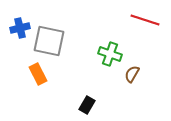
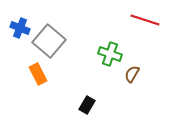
blue cross: rotated 36 degrees clockwise
gray square: rotated 28 degrees clockwise
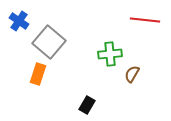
red line: rotated 12 degrees counterclockwise
blue cross: moved 1 px left, 7 px up; rotated 12 degrees clockwise
gray square: moved 1 px down
green cross: rotated 25 degrees counterclockwise
orange rectangle: rotated 45 degrees clockwise
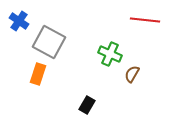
gray square: rotated 12 degrees counterclockwise
green cross: rotated 30 degrees clockwise
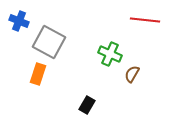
blue cross: rotated 12 degrees counterclockwise
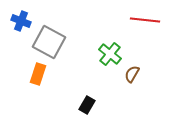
blue cross: moved 2 px right
green cross: rotated 15 degrees clockwise
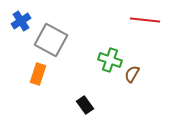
blue cross: rotated 36 degrees clockwise
gray square: moved 2 px right, 2 px up
green cross: moved 6 px down; rotated 20 degrees counterclockwise
black rectangle: moved 2 px left; rotated 66 degrees counterclockwise
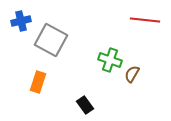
blue cross: rotated 18 degrees clockwise
orange rectangle: moved 8 px down
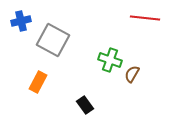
red line: moved 2 px up
gray square: moved 2 px right
orange rectangle: rotated 10 degrees clockwise
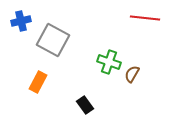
green cross: moved 1 px left, 2 px down
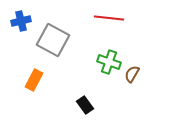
red line: moved 36 px left
orange rectangle: moved 4 px left, 2 px up
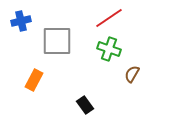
red line: rotated 40 degrees counterclockwise
gray square: moved 4 px right, 1 px down; rotated 28 degrees counterclockwise
green cross: moved 13 px up
